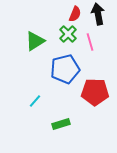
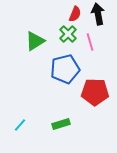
cyan line: moved 15 px left, 24 px down
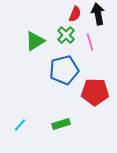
green cross: moved 2 px left, 1 px down
blue pentagon: moved 1 px left, 1 px down
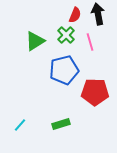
red semicircle: moved 1 px down
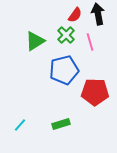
red semicircle: rotated 14 degrees clockwise
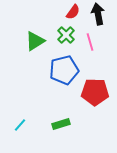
red semicircle: moved 2 px left, 3 px up
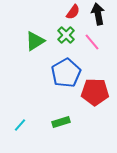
pink line: moved 2 px right; rotated 24 degrees counterclockwise
blue pentagon: moved 2 px right, 3 px down; rotated 16 degrees counterclockwise
green rectangle: moved 2 px up
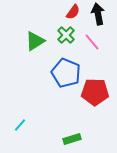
blue pentagon: rotated 20 degrees counterclockwise
green rectangle: moved 11 px right, 17 px down
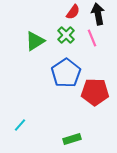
pink line: moved 4 px up; rotated 18 degrees clockwise
blue pentagon: rotated 16 degrees clockwise
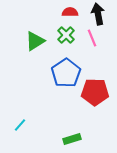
red semicircle: moved 3 px left; rotated 126 degrees counterclockwise
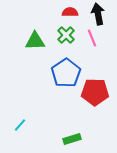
green triangle: rotated 30 degrees clockwise
